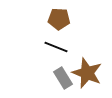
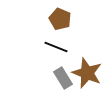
brown pentagon: moved 1 px right; rotated 20 degrees clockwise
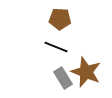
brown pentagon: rotated 20 degrees counterclockwise
brown star: moved 1 px left, 1 px up
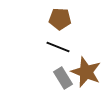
black line: moved 2 px right
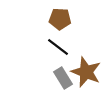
black line: rotated 15 degrees clockwise
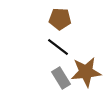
brown star: rotated 28 degrees counterclockwise
gray rectangle: moved 2 px left
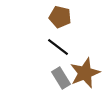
brown pentagon: moved 2 px up; rotated 10 degrees clockwise
brown star: moved 1 px left, 1 px down; rotated 16 degrees counterclockwise
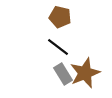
gray rectangle: moved 2 px right, 4 px up
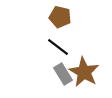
brown star: moved 1 px left, 1 px up; rotated 20 degrees counterclockwise
